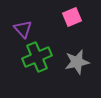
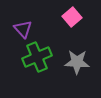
pink square: rotated 18 degrees counterclockwise
gray star: rotated 15 degrees clockwise
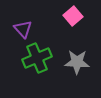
pink square: moved 1 px right, 1 px up
green cross: moved 1 px down
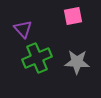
pink square: rotated 30 degrees clockwise
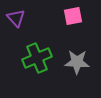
purple triangle: moved 7 px left, 11 px up
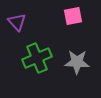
purple triangle: moved 1 px right, 4 px down
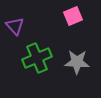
pink square: rotated 12 degrees counterclockwise
purple triangle: moved 2 px left, 4 px down
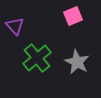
green cross: rotated 16 degrees counterclockwise
gray star: rotated 25 degrees clockwise
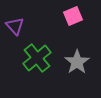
gray star: rotated 10 degrees clockwise
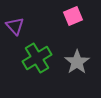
green cross: rotated 8 degrees clockwise
